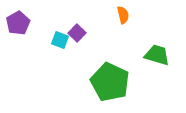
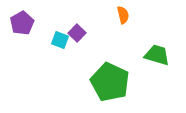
purple pentagon: moved 4 px right
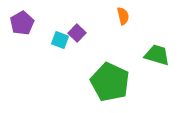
orange semicircle: moved 1 px down
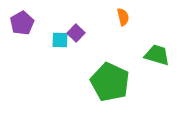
orange semicircle: moved 1 px down
purple square: moved 1 px left
cyan square: rotated 18 degrees counterclockwise
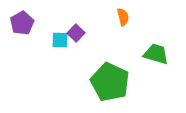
green trapezoid: moved 1 px left, 1 px up
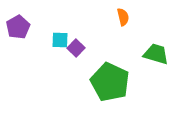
purple pentagon: moved 4 px left, 4 px down
purple square: moved 15 px down
